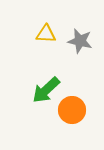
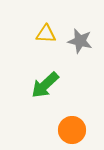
green arrow: moved 1 px left, 5 px up
orange circle: moved 20 px down
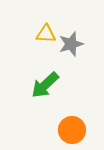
gray star: moved 9 px left, 3 px down; rotated 30 degrees counterclockwise
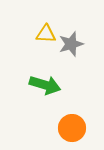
green arrow: rotated 120 degrees counterclockwise
orange circle: moved 2 px up
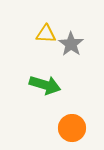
gray star: rotated 20 degrees counterclockwise
